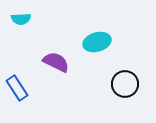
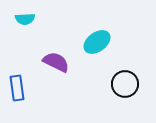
cyan semicircle: moved 4 px right
cyan ellipse: rotated 20 degrees counterclockwise
blue rectangle: rotated 25 degrees clockwise
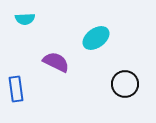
cyan ellipse: moved 1 px left, 4 px up
blue rectangle: moved 1 px left, 1 px down
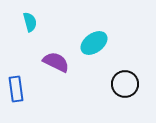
cyan semicircle: moved 5 px right, 3 px down; rotated 102 degrees counterclockwise
cyan ellipse: moved 2 px left, 5 px down
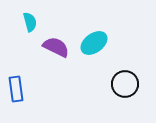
purple semicircle: moved 15 px up
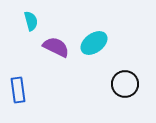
cyan semicircle: moved 1 px right, 1 px up
blue rectangle: moved 2 px right, 1 px down
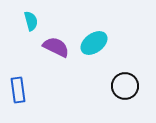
black circle: moved 2 px down
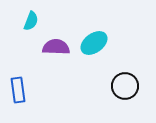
cyan semicircle: rotated 36 degrees clockwise
purple semicircle: rotated 24 degrees counterclockwise
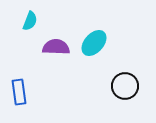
cyan semicircle: moved 1 px left
cyan ellipse: rotated 12 degrees counterclockwise
blue rectangle: moved 1 px right, 2 px down
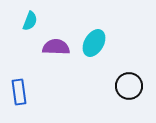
cyan ellipse: rotated 12 degrees counterclockwise
black circle: moved 4 px right
